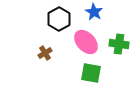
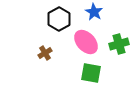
green cross: rotated 24 degrees counterclockwise
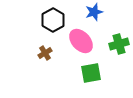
blue star: rotated 24 degrees clockwise
black hexagon: moved 6 px left, 1 px down
pink ellipse: moved 5 px left, 1 px up
green square: rotated 20 degrees counterclockwise
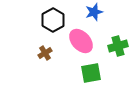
green cross: moved 1 px left, 2 px down
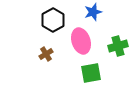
blue star: moved 1 px left
pink ellipse: rotated 25 degrees clockwise
brown cross: moved 1 px right, 1 px down
